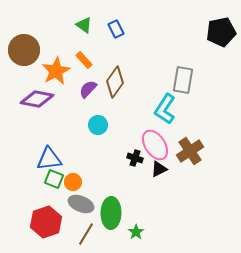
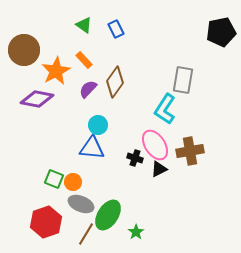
brown cross: rotated 24 degrees clockwise
blue triangle: moved 43 px right, 11 px up; rotated 12 degrees clockwise
green ellipse: moved 3 px left, 2 px down; rotated 32 degrees clockwise
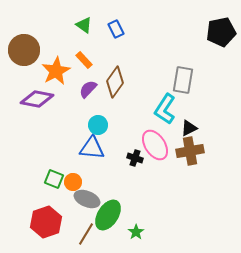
black triangle: moved 30 px right, 41 px up
gray ellipse: moved 6 px right, 5 px up
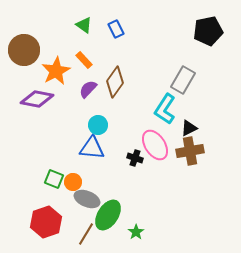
black pentagon: moved 13 px left, 1 px up
gray rectangle: rotated 20 degrees clockwise
